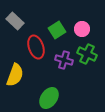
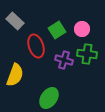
red ellipse: moved 1 px up
green cross: rotated 18 degrees counterclockwise
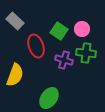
green square: moved 2 px right, 1 px down; rotated 24 degrees counterclockwise
green cross: moved 1 px left, 1 px up
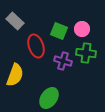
green square: rotated 12 degrees counterclockwise
purple cross: moved 1 px left, 1 px down
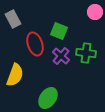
gray rectangle: moved 2 px left, 2 px up; rotated 18 degrees clockwise
pink circle: moved 13 px right, 17 px up
red ellipse: moved 1 px left, 2 px up
purple cross: moved 2 px left, 5 px up; rotated 24 degrees clockwise
green ellipse: moved 1 px left
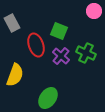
pink circle: moved 1 px left, 1 px up
gray rectangle: moved 1 px left, 4 px down
red ellipse: moved 1 px right, 1 px down
green cross: rotated 18 degrees clockwise
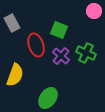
green square: moved 1 px up
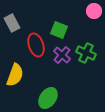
purple cross: moved 1 px right, 1 px up
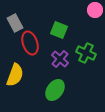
pink circle: moved 1 px right, 1 px up
gray rectangle: moved 3 px right
red ellipse: moved 6 px left, 2 px up
purple cross: moved 2 px left, 4 px down
green ellipse: moved 7 px right, 8 px up
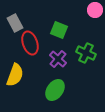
purple cross: moved 2 px left
